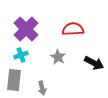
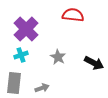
red semicircle: moved 14 px up; rotated 10 degrees clockwise
gray rectangle: moved 3 px down
gray arrow: rotated 96 degrees counterclockwise
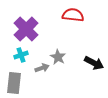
gray arrow: moved 20 px up
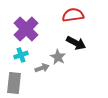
red semicircle: rotated 15 degrees counterclockwise
black arrow: moved 18 px left, 20 px up
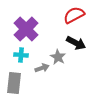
red semicircle: moved 1 px right; rotated 20 degrees counterclockwise
cyan cross: rotated 24 degrees clockwise
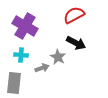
purple cross: moved 1 px left, 3 px up; rotated 15 degrees counterclockwise
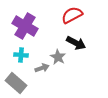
red semicircle: moved 2 px left
gray rectangle: moved 2 px right; rotated 55 degrees counterclockwise
